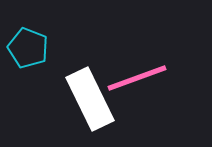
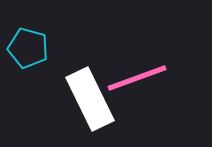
cyan pentagon: rotated 6 degrees counterclockwise
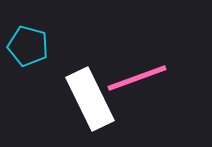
cyan pentagon: moved 2 px up
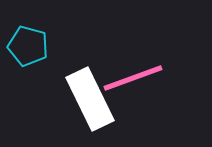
pink line: moved 4 px left
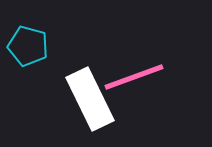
pink line: moved 1 px right, 1 px up
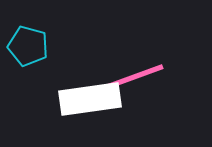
white rectangle: rotated 72 degrees counterclockwise
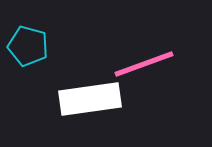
pink line: moved 10 px right, 13 px up
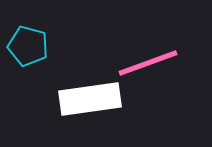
pink line: moved 4 px right, 1 px up
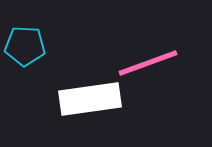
cyan pentagon: moved 3 px left; rotated 12 degrees counterclockwise
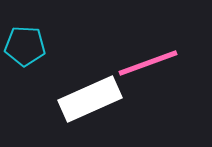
white rectangle: rotated 16 degrees counterclockwise
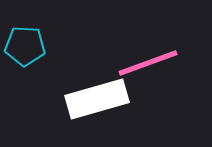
white rectangle: moved 7 px right; rotated 8 degrees clockwise
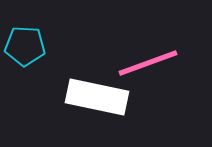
white rectangle: moved 2 px up; rotated 28 degrees clockwise
